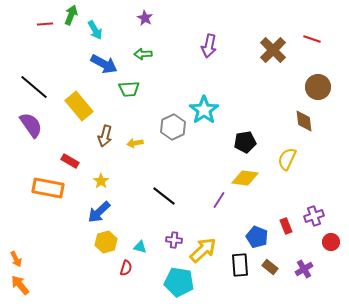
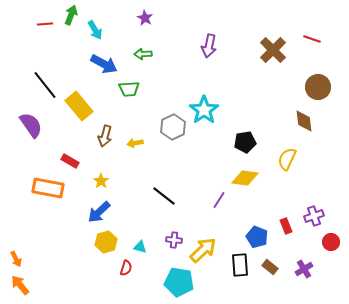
black line at (34, 87): moved 11 px right, 2 px up; rotated 12 degrees clockwise
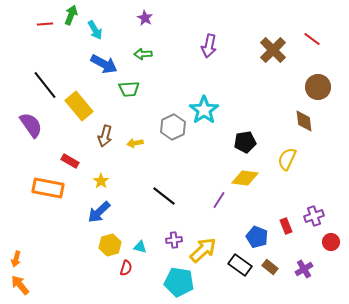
red line at (312, 39): rotated 18 degrees clockwise
purple cross at (174, 240): rotated 14 degrees counterclockwise
yellow hexagon at (106, 242): moved 4 px right, 3 px down
orange arrow at (16, 259): rotated 42 degrees clockwise
black rectangle at (240, 265): rotated 50 degrees counterclockwise
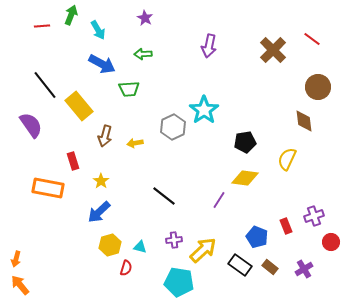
red line at (45, 24): moved 3 px left, 2 px down
cyan arrow at (95, 30): moved 3 px right
blue arrow at (104, 64): moved 2 px left
red rectangle at (70, 161): moved 3 px right; rotated 42 degrees clockwise
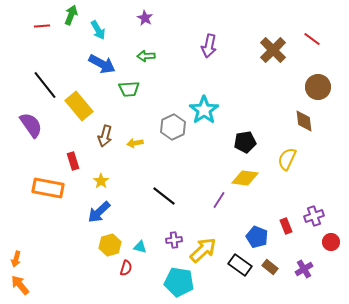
green arrow at (143, 54): moved 3 px right, 2 px down
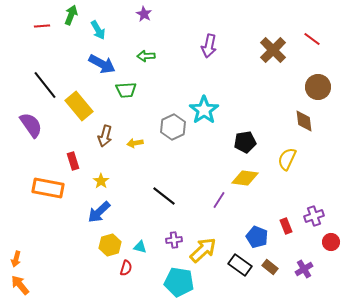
purple star at (145, 18): moved 1 px left, 4 px up
green trapezoid at (129, 89): moved 3 px left, 1 px down
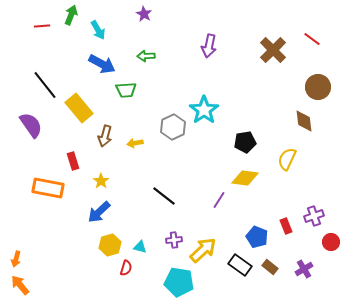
yellow rectangle at (79, 106): moved 2 px down
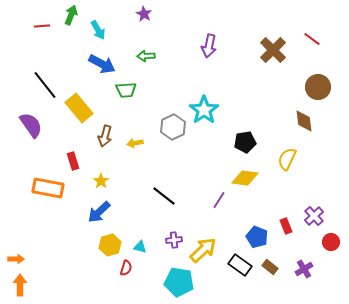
purple cross at (314, 216): rotated 24 degrees counterclockwise
orange arrow at (16, 259): rotated 105 degrees counterclockwise
orange arrow at (20, 285): rotated 40 degrees clockwise
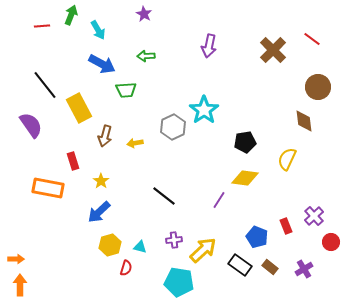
yellow rectangle at (79, 108): rotated 12 degrees clockwise
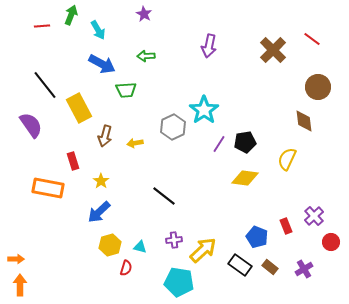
purple line at (219, 200): moved 56 px up
